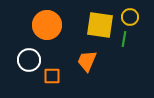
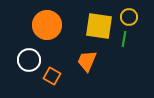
yellow circle: moved 1 px left
yellow square: moved 1 px left, 1 px down
orange square: rotated 30 degrees clockwise
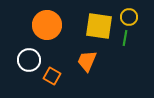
green line: moved 1 px right, 1 px up
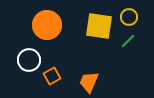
green line: moved 3 px right, 3 px down; rotated 35 degrees clockwise
orange trapezoid: moved 2 px right, 21 px down
orange square: rotated 30 degrees clockwise
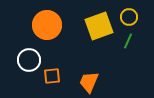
yellow square: rotated 28 degrees counterclockwise
green line: rotated 21 degrees counterclockwise
orange square: rotated 24 degrees clockwise
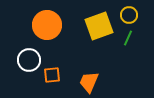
yellow circle: moved 2 px up
green line: moved 3 px up
orange square: moved 1 px up
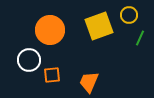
orange circle: moved 3 px right, 5 px down
green line: moved 12 px right
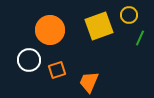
orange square: moved 5 px right, 5 px up; rotated 12 degrees counterclockwise
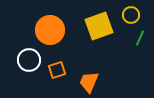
yellow circle: moved 2 px right
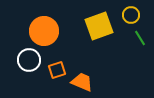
orange circle: moved 6 px left, 1 px down
green line: rotated 56 degrees counterclockwise
orange trapezoid: moved 7 px left; rotated 90 degrees clockwise
